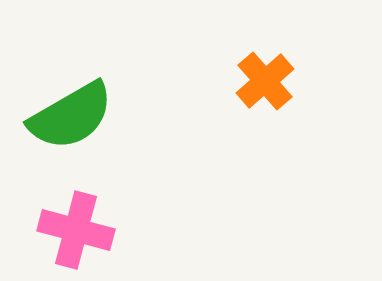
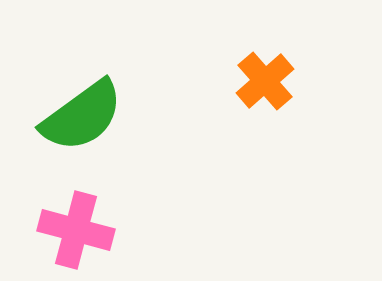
green semicircle: moved 11 px right; rotated 6 degrees counterclockwise
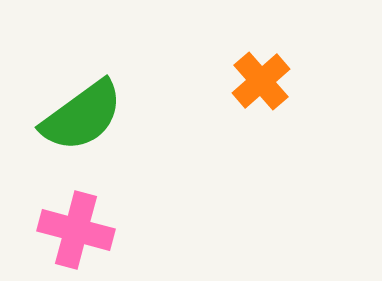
orange cross: moved 4 px left
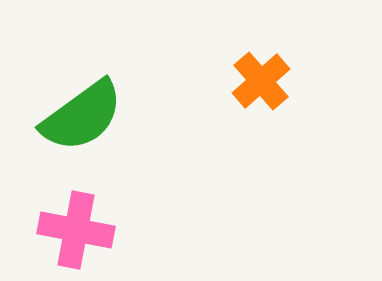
pink cross: rotated 4 degrees counterclockwise
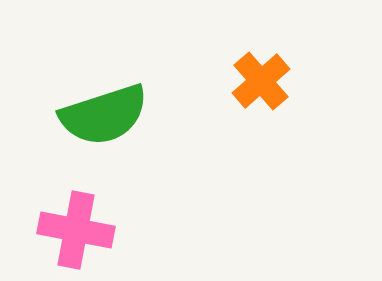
green semicircle: moved 22 px right, 1 px up; rotated 18 degrees clockwise
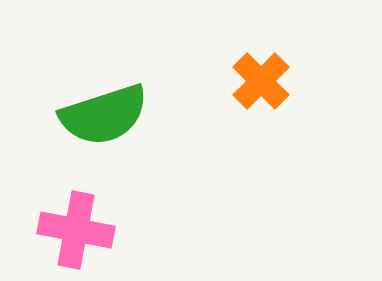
orange cross: rotated 4 degrees counterclockwise
